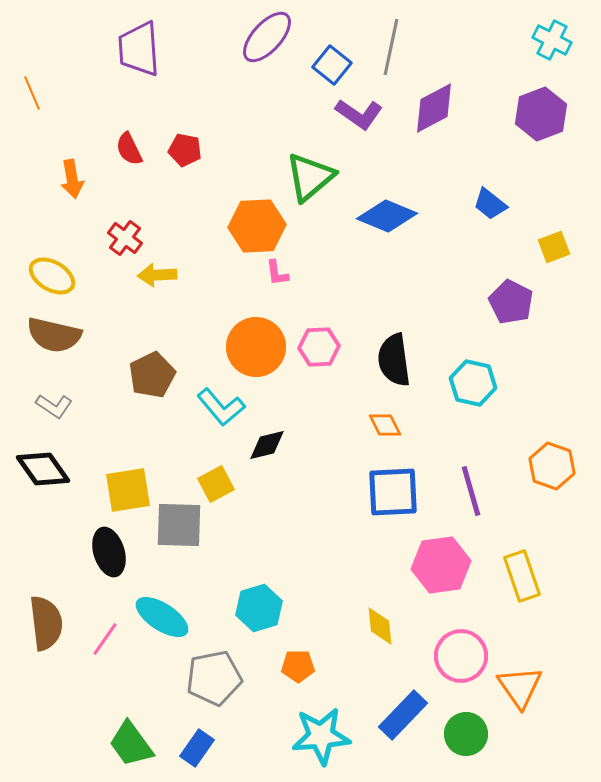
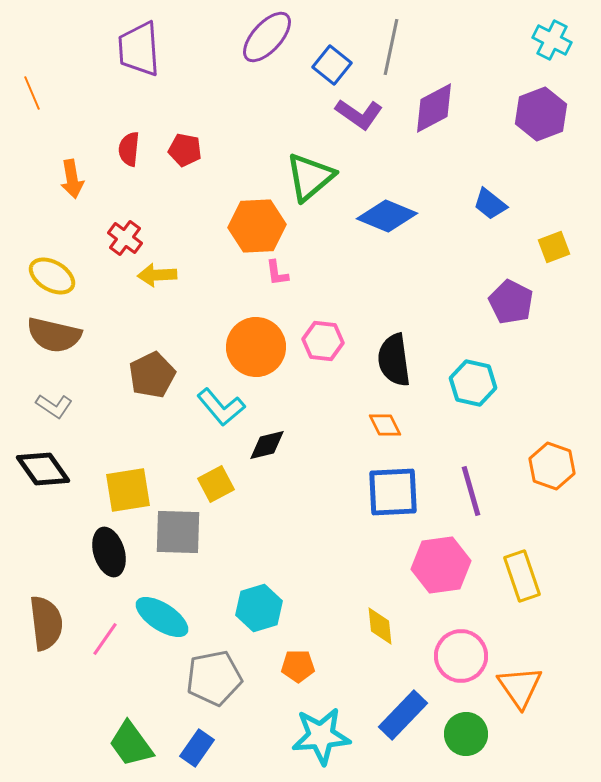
red semicircle at (129, 149): rotated 32 degrees clockwise
pink hexagon at (319, 347): moved 4 px right, 6 px up; rotated 9 degrees clockwise
gray square at (179, 525): moved 1 px left, 7 px down
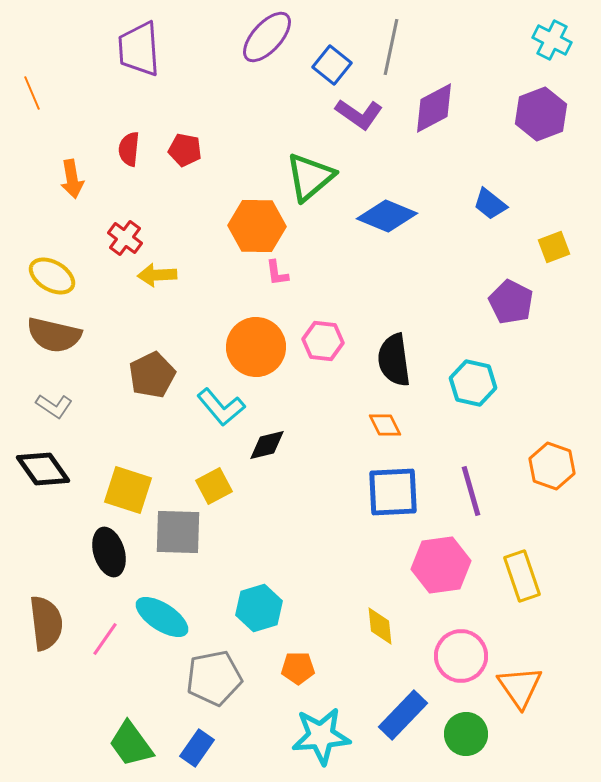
orange hexagon at (257, 226): rotated 4 degrees clockwise
yellow square at (216, 484): moved 2 px left, 2 px down
yellow square at (128, 490): rotated 27 degrees clockwise
orange pentagon at (298, 666): moved 2 px down
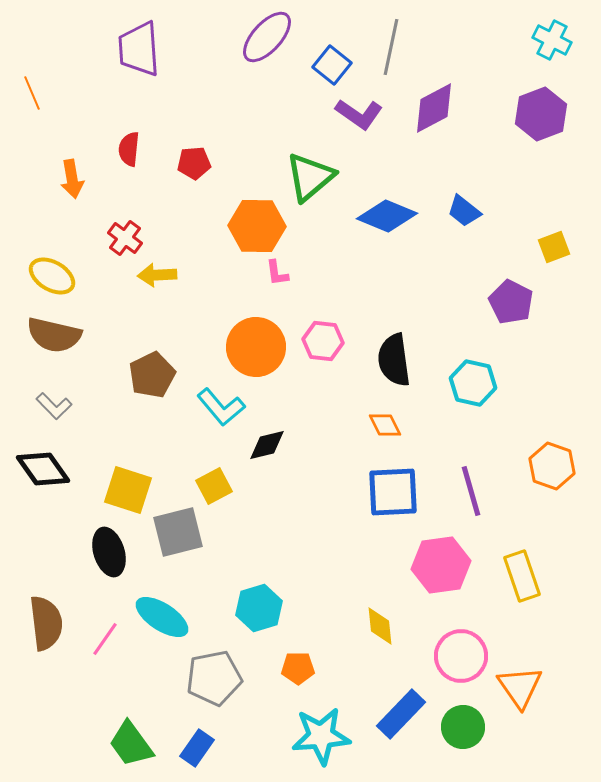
red pentagon at (185, 150): moved 9 px right, 13 px down; rotated 16 degrees counterclockwise
blue trapezoid at (490, 204): moved 26 px left, 7 px down
gray L-shape at (54, 406): rotated 12 degrees clockwise
gray square at (178, 532): rotated 16 degrees counterclockwise
blue rectangle at (403, 715): moved 2 px left, 1 px up
green circle at (466, 734): moved 3 px left, 7 px up
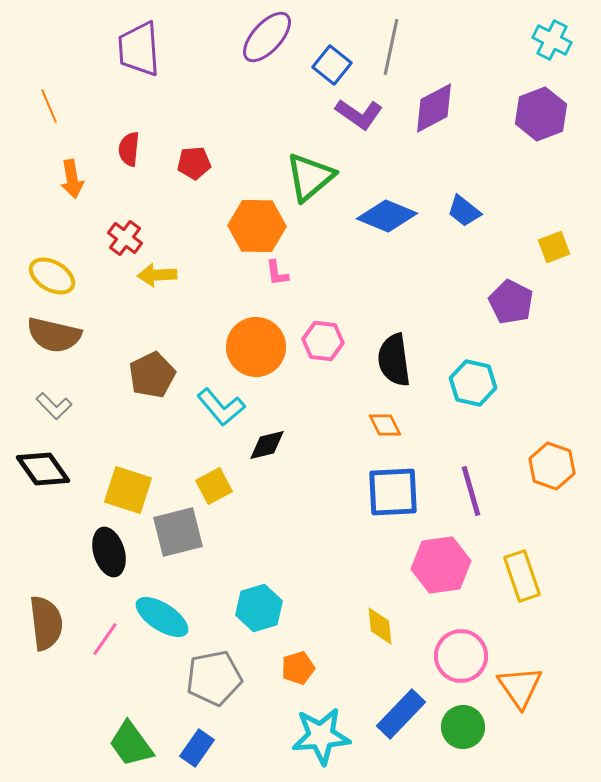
orange line at (32, 93): moved 17 px right, 13 px down
orange pentagon at (298, 668): rotated 16 degrees counterclockwise
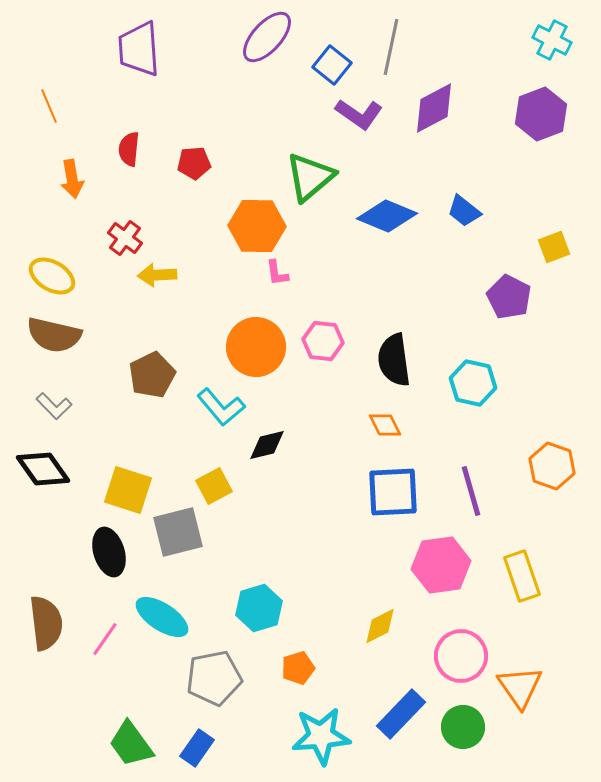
purple pentagon at (511, 302): moved 2 px left, 5 px up
yellow diamond at (380, 626): rotated 69 degrees clockwise
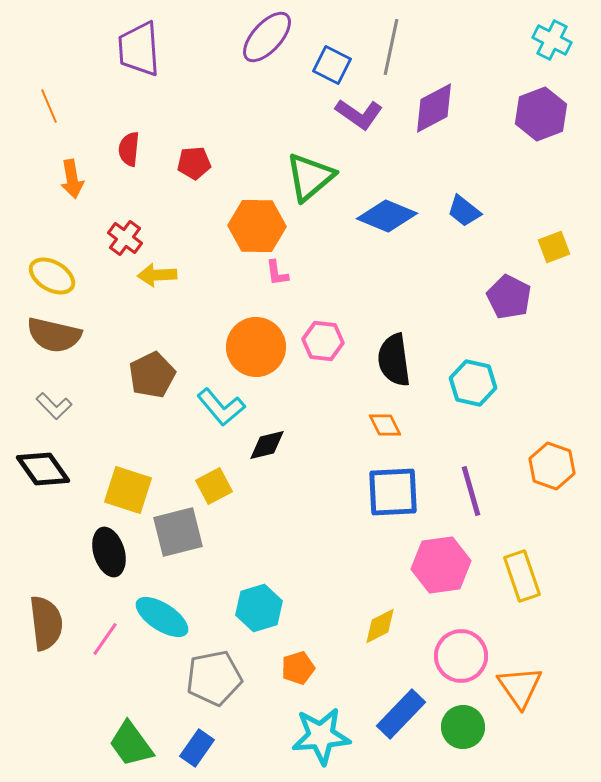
blue square at (332, 65): rotated 12 degrees counterclockwise
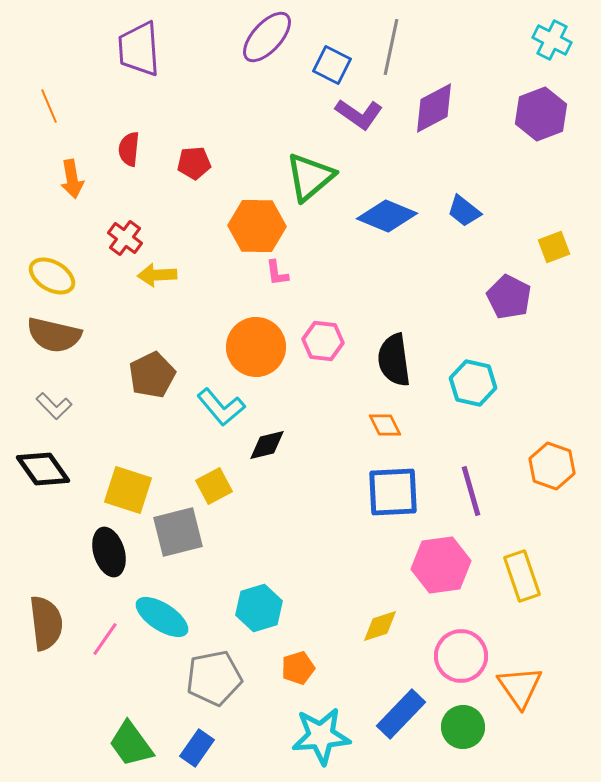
yellow diamond at (380, 626): rotated 9 degrees clockwise
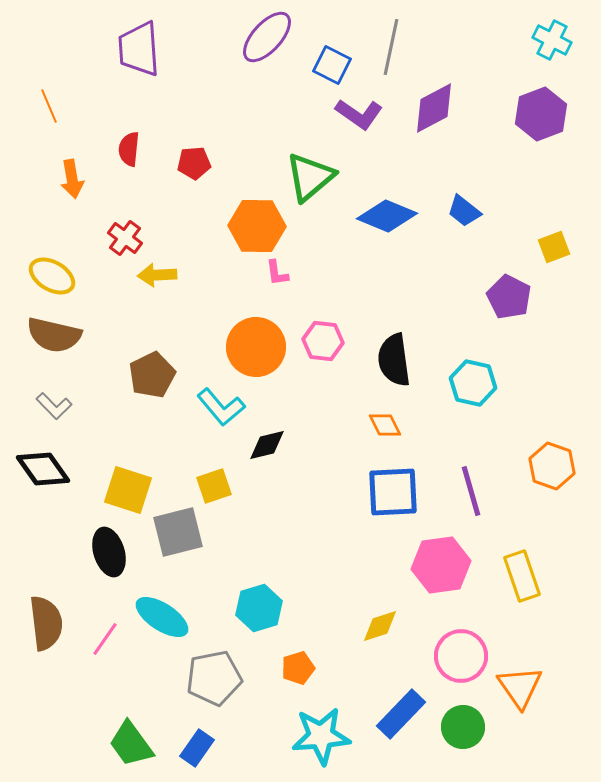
yellow square at (214, 486): rotated 9 degrees clockwise
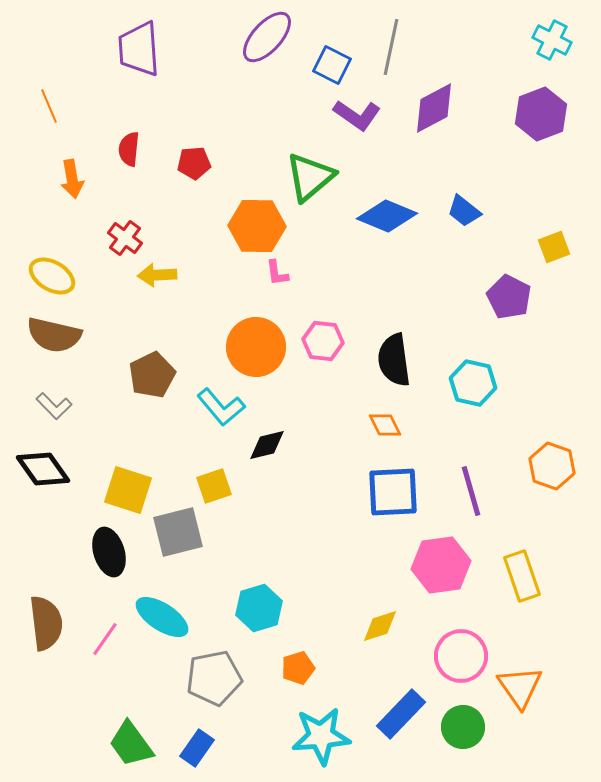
purple L-shape at (359, 114): moved 2 px left, 1 px down
